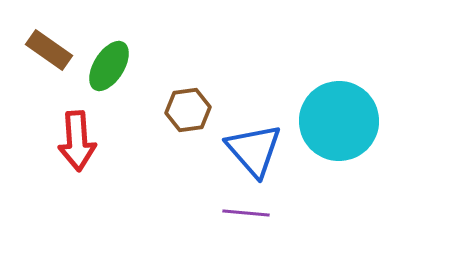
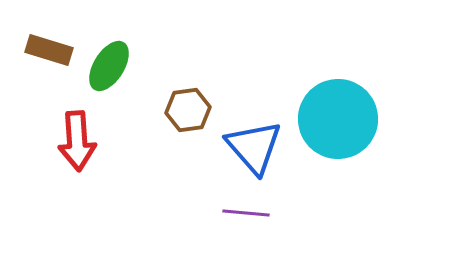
brown rectangle: rotated 18 degrees counterclockwise
cyan circle: moved 1 px left, 2 px up
blue triangle: moved 3 px up
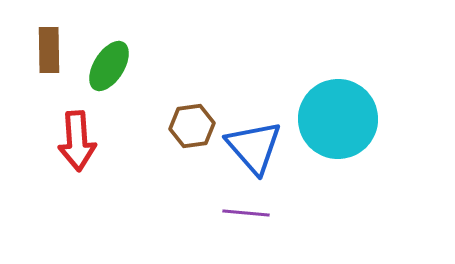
brown rectangle: rotated 72 degrees clockwise
brown hexagon: moved 4 px right, 16 px down
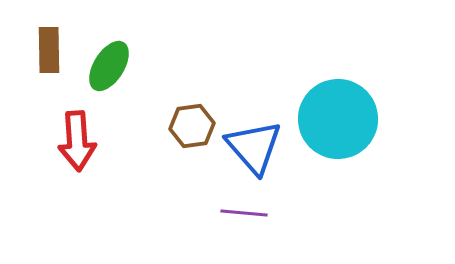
purple line: moved 2 px left
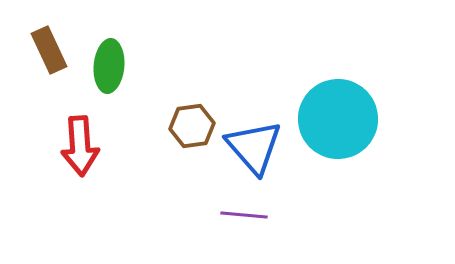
brown rectangle: rotated 24 degrees counterclockwise
green ellipse: rotated 27 degrees counterclockwise
red arrow: moved 3 px right, 5 px down
purple line: moved 2 px down
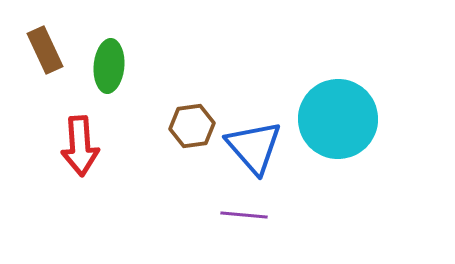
brown rectangle: moved 4 px left
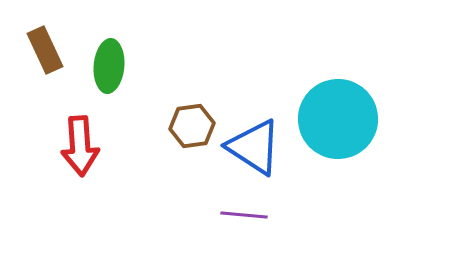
blue triangle: rotated 16 degrees counterclockwise
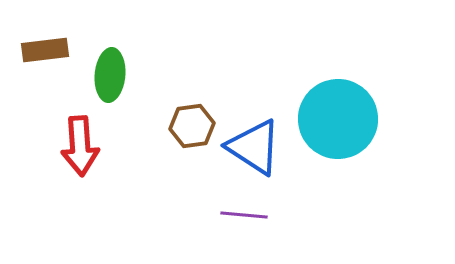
brown rectangle: rotated 72 degrees counterclockwise
green ellipse: moved 1 px right, 9 px down
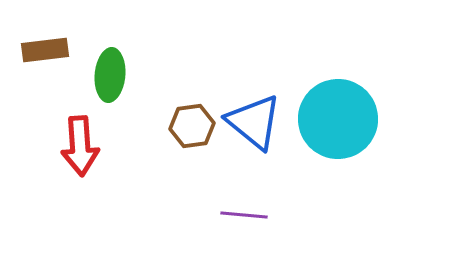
blue triangle: moved 25 px up; rotated 6 degrees clockwise
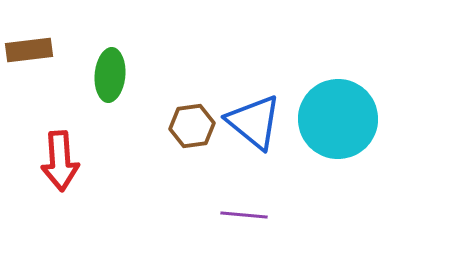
brown rectangle: moved 16 px left
red arrow: moved 20 px left, 15 px down
